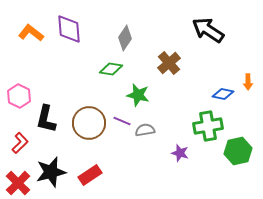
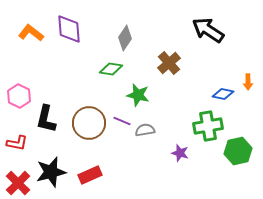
red L-shape: moved 3 px left; rotated 55 degrees clockwise
red rectangle: rotated 10 degrees clockwise
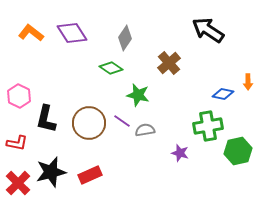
purple diamond: moved 3 px right, 4 px down; rotated 28 degrees counterclockwise
green diamond: moved 1 px up; rotated 25 degrees clockwise
purple line: rotated 12 degrees clockwise
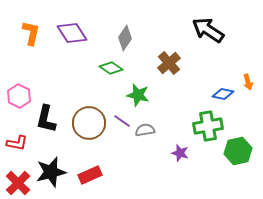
orange L-shape: rotated 65 degrees clockwise
orange arrow: rotated 14 degrees counterclockwise
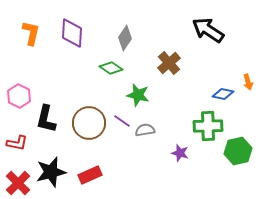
purple diamond: rotated 36 degrees clockwise
green cross: rotated 8 degrees clockwise
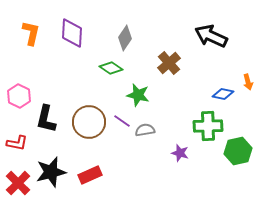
black arrow: moved 3 px right, 6 px down; rotated 8 degrees counterclockwise
brown circle: moved 1 px up
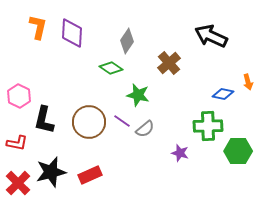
orange L-shape: moved 7 px right, 6 px up
gray diamond: moved 2 px right, 3 px down
black L-shape: moved 2 px left, 1 px down
gray semicircle: moved 1 px up; rotated 150 degrees clockwise
green hexagon: rotated 12 degrees clockwise
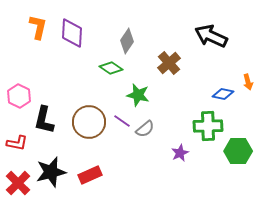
purple star: rotated 30 degrees clockwise
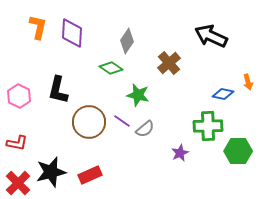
black L-shape: moved 14 px right, 30 px up
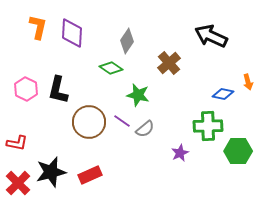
pink hexagon: moved 7 px right, 7 px up
